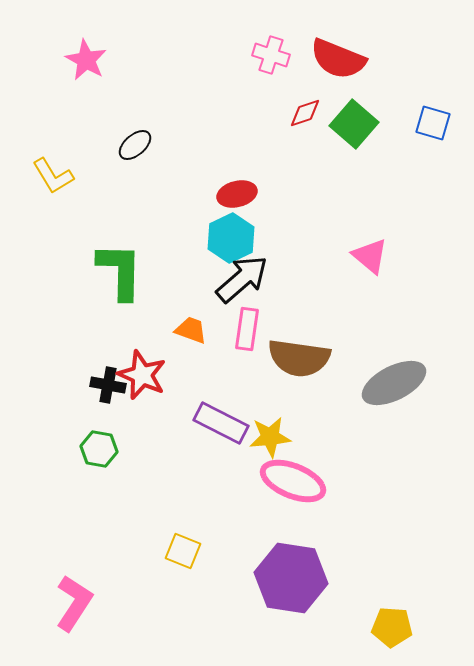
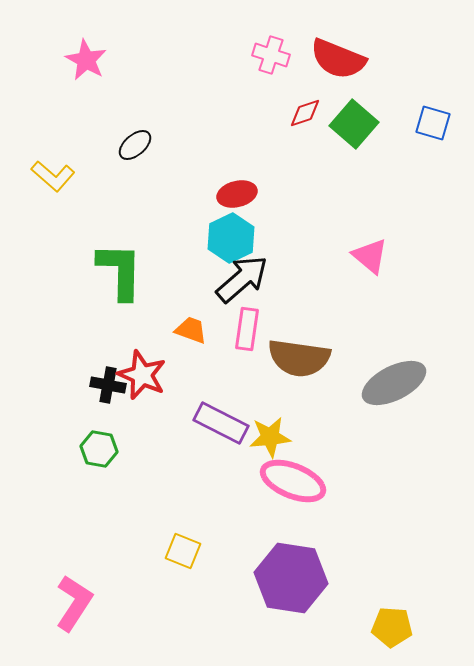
yellow L-shape: rotated 18 degrees counterclockwise
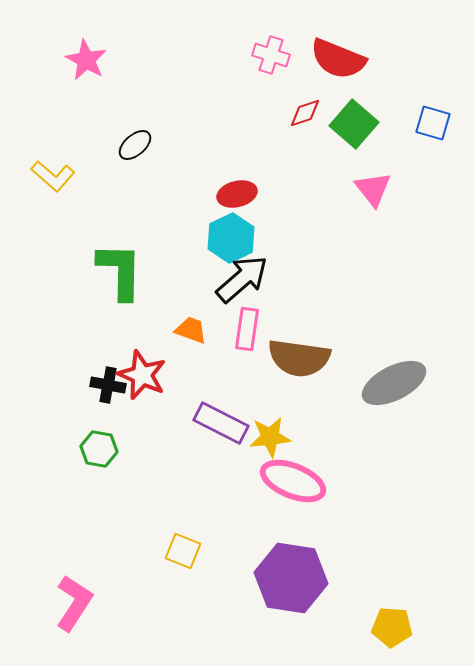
pink triangle: moved 3 px right, 67 px up; rotated 12 degrees clockwise
